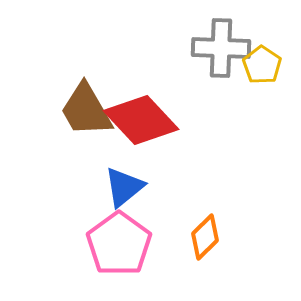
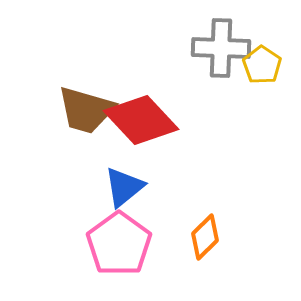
brown trapezoid: rotated 44 degrees counterclockwise
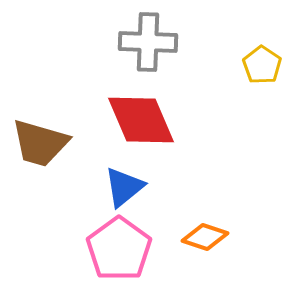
gray cross: moved 73 px left, 6 px up
brown trapezoid: moved 46 px left, 33 px down
red diamond: rotated 20 degrees clockwise
orange diamond: rotated 63 degrees clockwise
pink pentagon: moved 5 px down
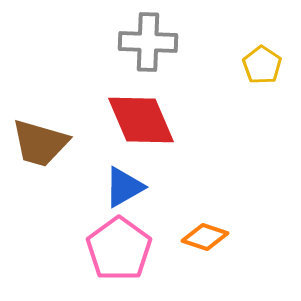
blue triangle: rotated 9 degrees clockwise
